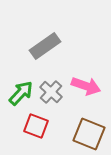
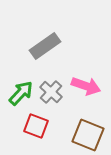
brown square: moved 1 px left, 1 px down
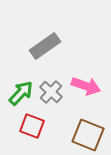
red square: moved 4 px left
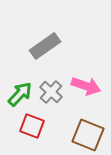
green arrow: moved 1 px left, 1 px down
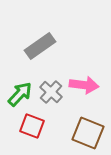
gray rectangle: moved 5 px left
pink arrow: moved 2 px left, 1 px up; rotated 12 degrees counterclockwise
brown square: moved 2 px up
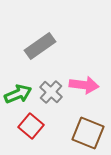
green arrow: moved 2 px left; rotated 24 degrees clockwise
red square: moved 1 px left; rotated 20 degrees clockwise
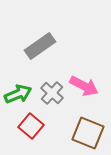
pink arrow: moved 1 px down; rotated 20 degrees clockwise
gray cross: moved 1 px right, 1 px down
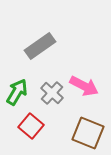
green arrow: moved 1 px left, 2 px up; rotated 36 degrees counterclockwise
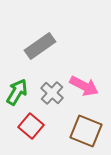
brown square: moved 2 px left, 2 px up
